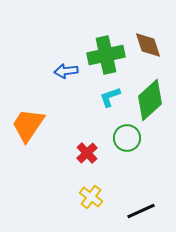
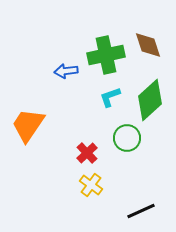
yellow cross: moved 12 px up
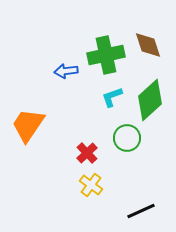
cyan L-shape: moved 2 px right
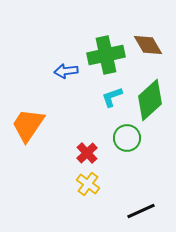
brown diamond: rotated 12 degrees counterclockwise
yellow cross: moved 3 px left, 1 px up
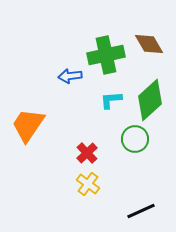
brown diamond: moved 1 px right, 1 px up
blue arrow: moved 4 px right, 5 px down
cyan L-shape: moved 1 px left, 3 px down; rotated 15 degrees clockwise
green circle: moved 8 px right, 1 px down
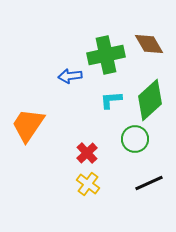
black line: moved 8 px right, 28 px up
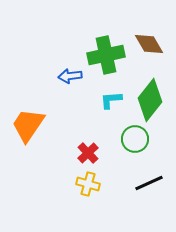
green diamond: rotated 9 degrees counterclockwise
red cross: moved 1 px right
yellow cross: rotated 20 degrees counterclockwise
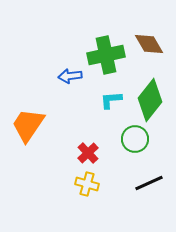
yellow cross: moved 1 px left
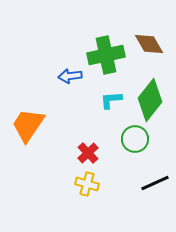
black line: moved 6 px right
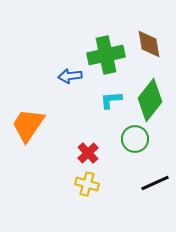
brown diamond: rotated 20 degrees clockwise
